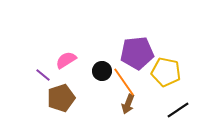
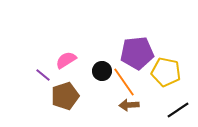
brown pentagon: moved 4 px right, 2 px up
brown arrow: moved 1 px right, 1 px down; rotated 66 degrees clockwise
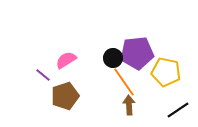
black circle: moved 11 px right, 13 px up
brown arrow: rotated 90 degrees clockwise
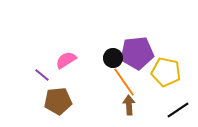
purple line: moved 1 px left
brown pentagon: moved 7 px left, 5 px down; rotated 12 degrees clockwise
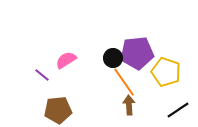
yellow pentagon: rotated 8 degrees clockwise
brown pentagon: moved 9 px down
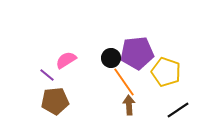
black circle: moved 2 px left
purple line: moved 5 px right
brown pentagon: moved 3 px left, 9 px up
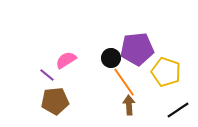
purple pentagon: moved 4 px up
